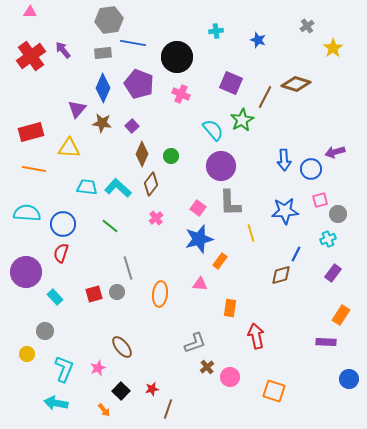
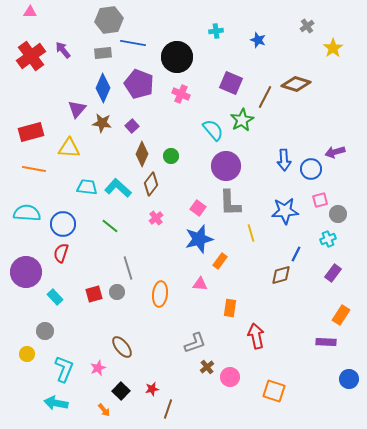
purple circle at (221, 166): moved 5 px right
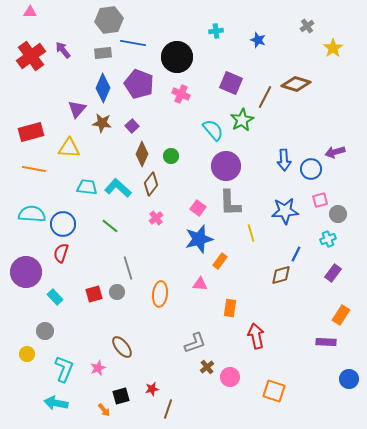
cyan semicircle at (27, 213): moved 5 px right, 1 px down
black square at (121, 391): moved 5 px down; rotated 30 degrees clockwise
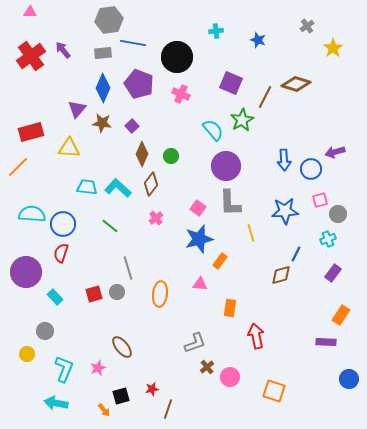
orange line at (34, 169): moved 16 px left, 2 px up; rotated 55 degrees counterclockwise
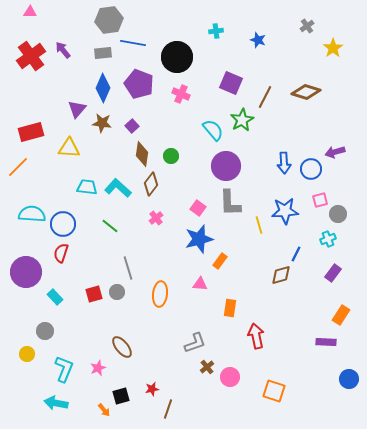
brown diamond at (296, 84): moved 10 px right, 8 px down
brown diamond at (142, 154): rotated 15 degrees counterclockwise
blue arrow at (284, 160): moved 3 px down
yellow line at (251, 233): moved 8 px right, 8 px up
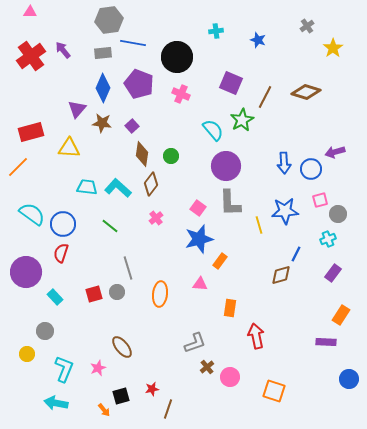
cyan semicircle at (32, 214): rotated 32 degrees clockwise
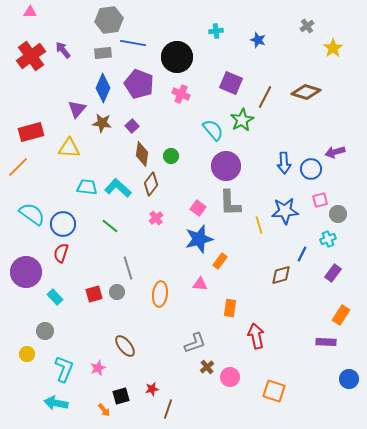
blue line at (296, 254): moved 6 px right
brown ellipse at (122, 347): moved 3 px right, 1 px up
